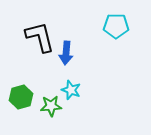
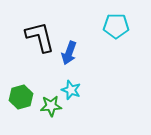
blue arrow: moved 3 px right; rotated 15 degrees clockwise
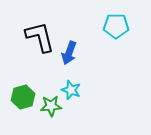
green hexagon: moved 2 px right
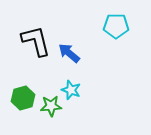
black L-shape: moved 4 px left, 4 px down
blue arrow: rotated 110 degrees clockwise
green hexagon: moved 1 px down
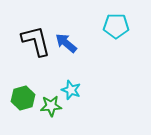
blue arrow: moved 3 px left, 10 px up
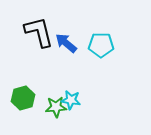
cyan pentagon: moved 15 px left, 19 px down
black L-shape: moved 3 px right, 9 px up
cyan star: moved 10 px down; rotated 12 degrees counterclockwise
green star: moved 5 px right, 1 px down
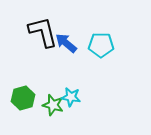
black L-shape: moved 4 px right
cyan star: moved 3 px up
green star: moved 3 px left, 2 px up; rotated 20 degrees clockwise
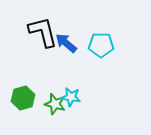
green star: moved 2 px right, 1 px up
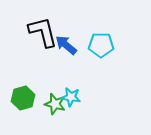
blue arrow: moved 2 px down
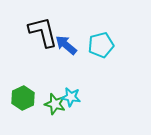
cyan pentagon: rotated 15 degrees counterclockwise
green hexagon: rotated 10 degrees counterclockwise
